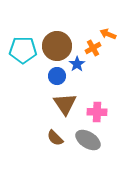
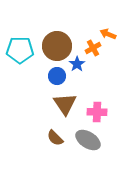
cyan pentagon: moved 3 px left
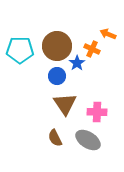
orange cross: moved 1 px left, 1 px down; rotated 35 degrees counterclockwise
blue star: moved 1 px up
brown semicircle: rotated 18 degrees clockwise
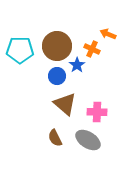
blue star: moved 2 px down
brown triangle: rotated 15 degrees counterclockwise
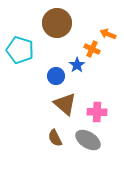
brown circle: moved 23 px up
cyan pentagon: rotated 16 degrees clockwise
blue circle: moved 1 px left
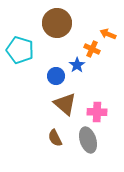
gray ellipse: rotated 40 degrees clockwise
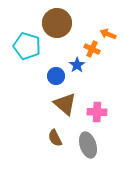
cyan pentagon: moved 7 px right, 4 px up
gray ellipse: moved 5 px down
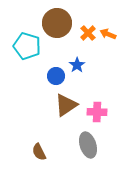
orange cross: moved 4 px left, 16 px up; rotated 21 degrees clockwise
brown triangle: moved 1 px right, 1 px down; rotated 45 degrees clockwise
brown semicircle: moved 16 px left, 14 px down
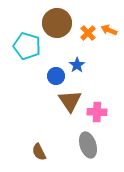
orange arrow: moved 1 px right, 4 px up
brown triangle: moved 4 px right, 4 px up; rotated 30 degrees counterclockwise
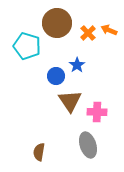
brown semicircle: rotated 36 degrees clockwise
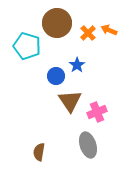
pink cross: rotated 24 degrees counterclockwise
